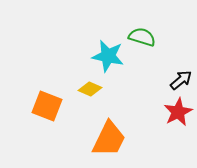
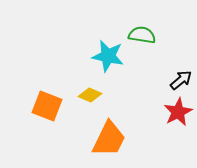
green semicircle: moved 2 px up; rotated 8 degrees counterclockwise
yellow diamond: moved 6 px down
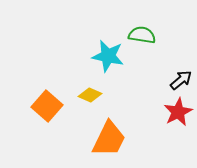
orange square: rotated 20 degrees clockwise
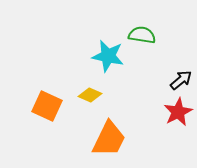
orange square: rotated 16 degrees counterclockwise
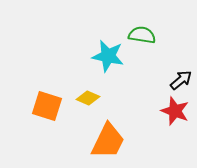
yellow diamond: moved 2 px left, 3 px down
orange square: rotated 8 degrees counterclockwise
red star: moved 3 px left, 1 px up; rotated 24 degrees counterclockwise
orange trapezoid: moved 1 px left, 2 px down
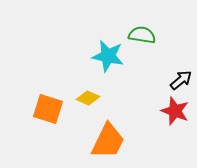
orange square: moved 1 px right, 3 px down
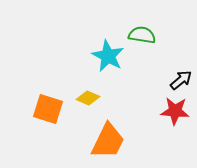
cyan star: rotated 16 degrees clockwise
red star: rotated 16 degrees counterclockwise
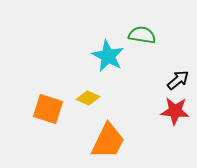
black arrow: moved 3 px left
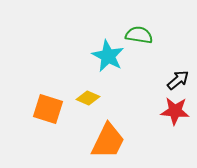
green semicircle: moved 3 px left
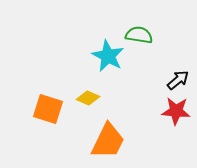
red star: moved 1 px right
